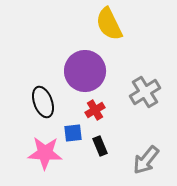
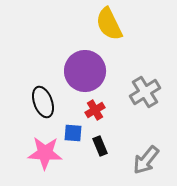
blue square: rotated 12 degrees clockwise
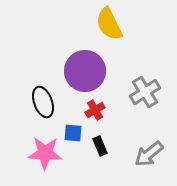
gray arrow: moved 3 px right, 6 px up; rotated 12 degrees clockwise
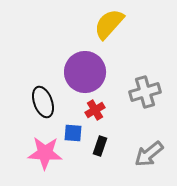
yellow semicircle: rotated 68 degrees clockwise
purple circle: moved 1 px down
gray cross: rotated 16 degrees clockwise
black rectangle: rotated 42 degrees clockwise
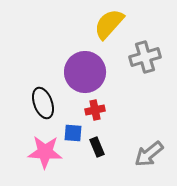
gray cross: moved 35 px up
black ellipse: moved 1 px down
red cross: rotated 18 degrees clockwise
black rectangle: moved 3 px left, 1 px down; rotated 42 degrees counterclockwise
pink star: moved 1 px up
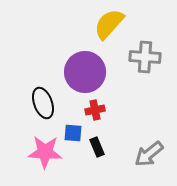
gray cross: rotated 20 degrees clockwise
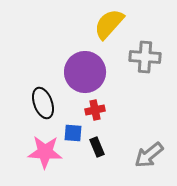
gray arrow: moved 1 px down
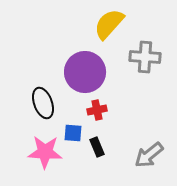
red cross: moved 2 px right
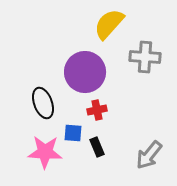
gray arrow: rotated 12 degrees counterclockwise
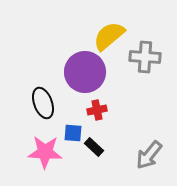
yellow semicircle: moved 12 px down; rotated 8 degrees clockwise
black rectangle: moved 3 px left; rotated 24 degrees counterclockwise
